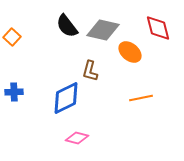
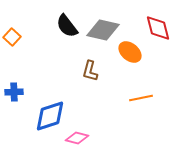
blue diamond: moved 16 px left, 18 px down; rotated 8 degrees clockwise
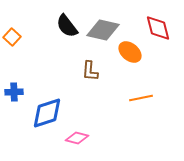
brown L-shape: rotated 10 degrees counterclockwise
blue diamond: moved 3 px left, 3 px up
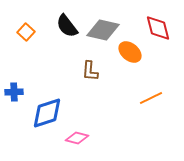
orange square: moved 14 px right, 5 px up
orange line: moved 10 px right; rotated 15 degrees counterclockwise
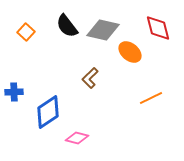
brown L-shape: moved 7 px down; rotated 40 degrees clockwise
blue diamond: moved 1 px right, 1 px up; rotated 16 degrees counterclockwise
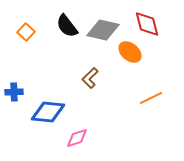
red diamond: moved 11 px left, 4 px up
blue diamond: rotated 40 degrees clockwise
pink diamond: rotated 30 degrees counterclockwise
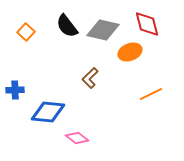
orange ellipse: rotated 60 degrees counterclockwise
blue cross: moved 1 px right, 2 px up
orange line: moved 4 px up
pink diamond: rotated 55 degrees clockwise
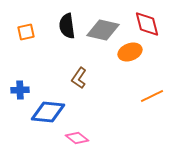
black semicircle: rotated 30 degrees clockwise
orange square: rotated 36 degrees clockwise
brown L-shape: moved 11 px left; rotated 10 degrees counterclockwise
blue cross: moved 5 px right
orange line: moved 1 px right, 2 px down
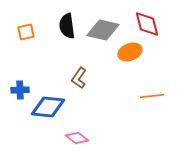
orange line: rotated 20 degrees clockwise
blue diamond: moved 5 px up
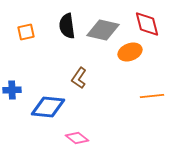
blue cross: moved 8 px left
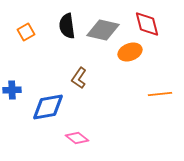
orange square: rotated 18 degrees counterclockwise
orange line: moved 8 px right, 2 px up
blue diamond: rotated 16 degrees counterclockwise
